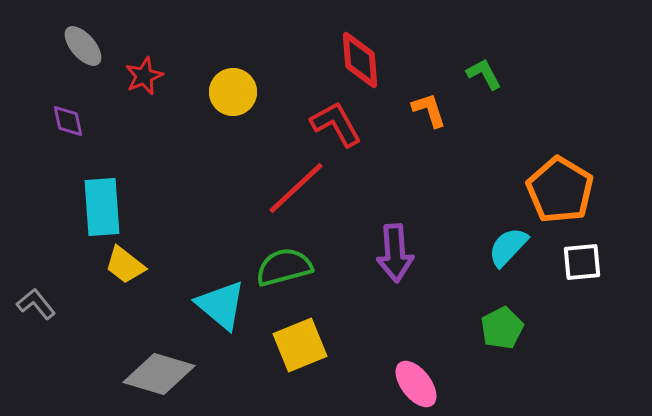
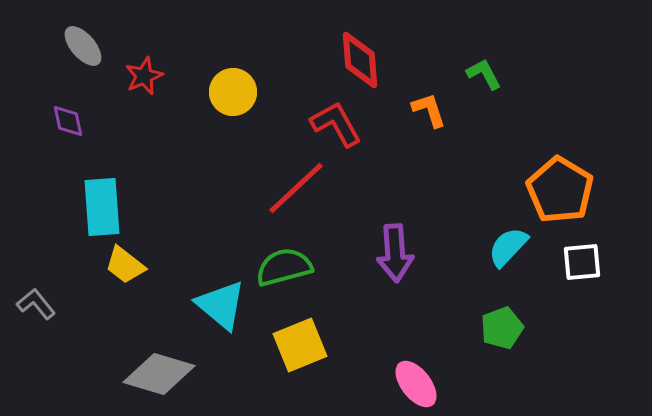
green pentagon: rotated 6 degrees clockwise
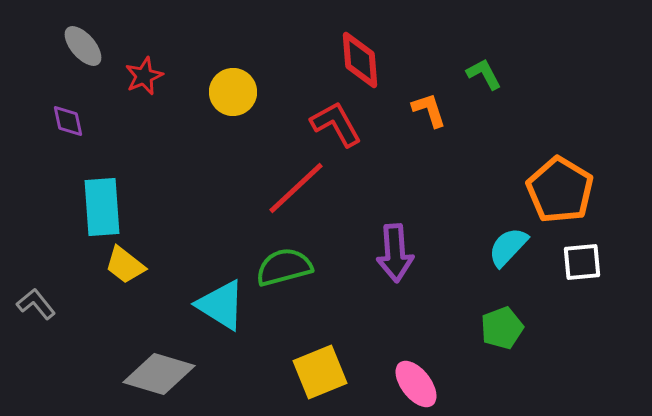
cyan triangle: rotated 8 degrees counterclockwise
yellow square: moved 20 px right, 27 px down
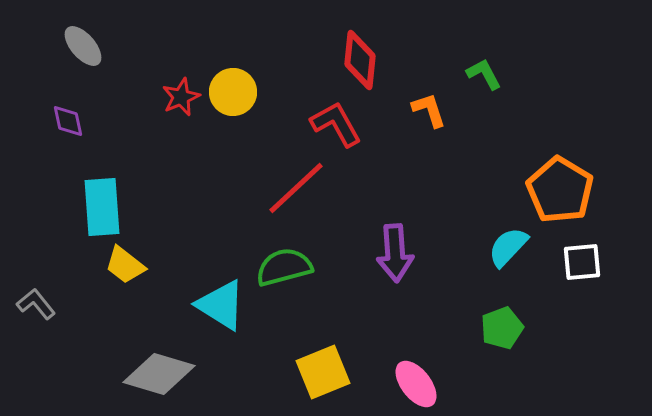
red diamond: rotated 10 degrees clockwise
red star: moved 37 px right, 21 px down
yellow square: moved 3 px right
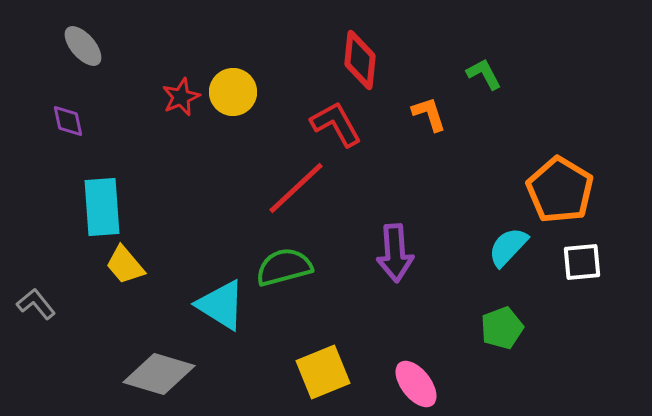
orange L-shape: moved 4 px down
yellow trapezoid: rotated 12 degrees clockwise
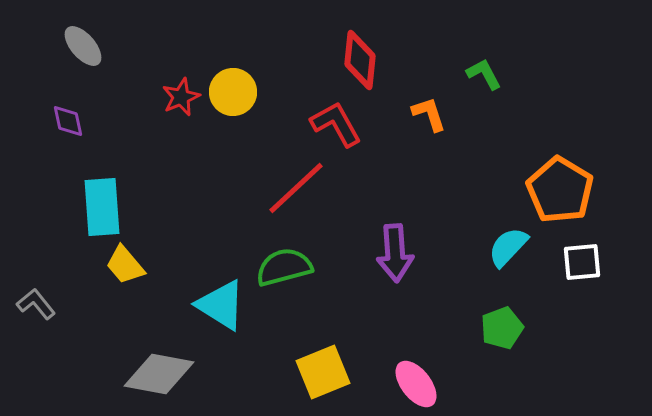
gray diamond: rotated 6 degrees counterclockwise
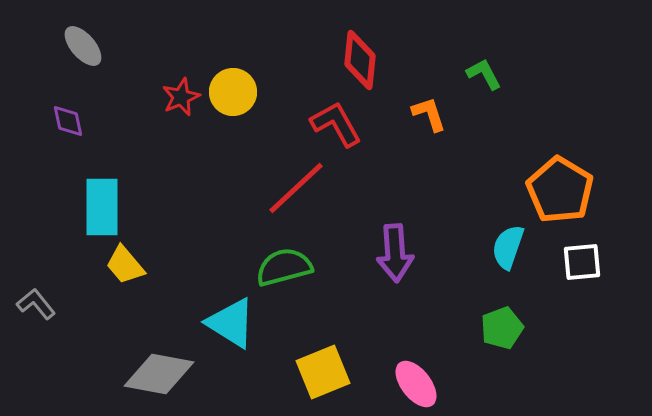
cyan rectangle: rotated 4 degrees clockwise
cyan semicircle: rotated 24 degrees counterclockwise
cyan triangle: moved 10 px right, 18 px down
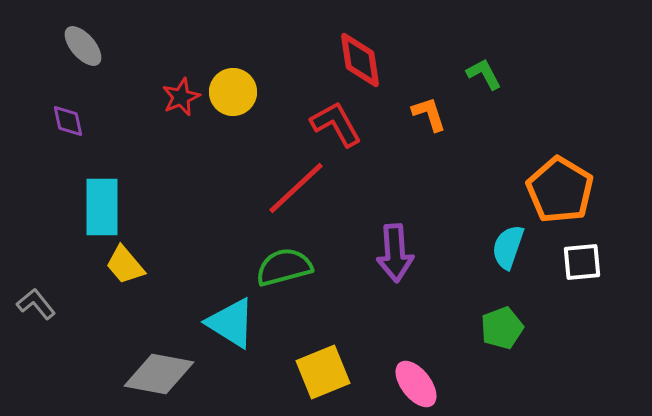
red diamond: rotated 14 degrees counterclockwise
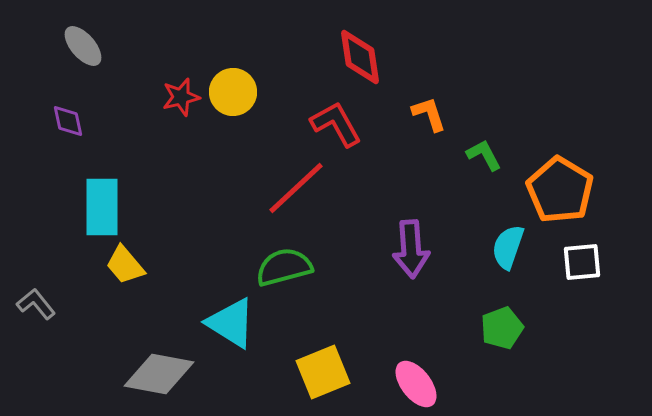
red diamond: moved 3 px up
green L-shape: moved 81 px down
red star: rotated 9 degrees clockwise
purple arrow: moved 16 px right, 4 px up
